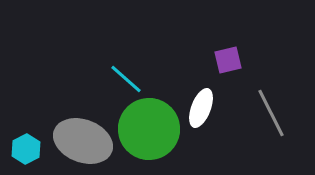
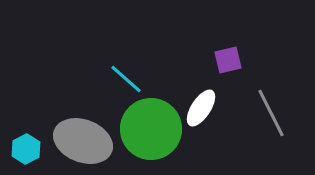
white ellipse: rotated 12 degrees clockwise
green circle: moved 2 px right
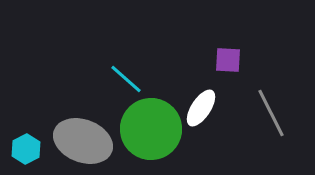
purple square: rotated 16 degrees clockwise
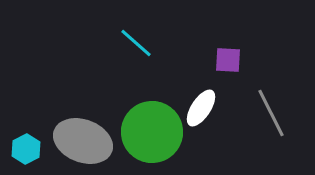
cyan line: moved 10 px right, 36 px up
green circle: moved 1 px right, 3 px down
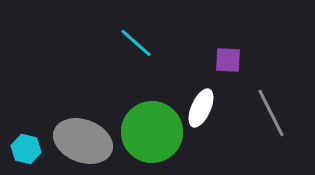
white ellipse: rotated 9 degrees counterclockwise
cyan hexagon: rotated 20 degrees counterclockwise
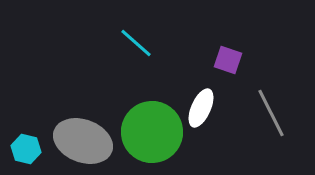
purple square: rotated 16 degrees clockwise
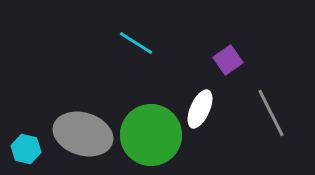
cyan line: rotated 9 degrees counterclockwise
purple square: rotated 36 degrees clockwise
white ellipse: moved 1 px left, 1 px down
green circle: moved 1 px left, 3 px down
gray ellipse: moved 7 px up; rotated 4 degrees counterclockwise
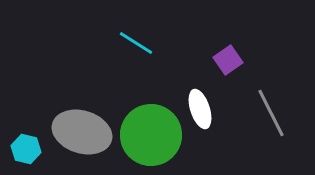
white ellipse: rotated 42 degrees counterclockwise
gray ellipse: moved 1 px left, 2 px up
